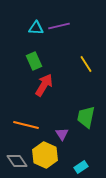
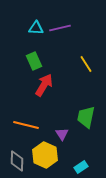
purple line: moved 1 px right, 2 px down
gray diamond: rotated 35 degrees clockwise
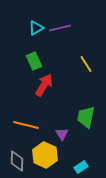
cyan triangle: rotated 35 degrees counterclockwise
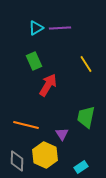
purple line: rotated 10 degrees clockwise
red arrow: moved 4 px right
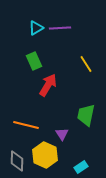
green trapezoid: moved 2 px up
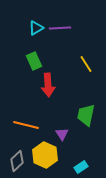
red arrow: rotated 145 degrees clockwise
gray diamond: rotated 45 degrees clockwise
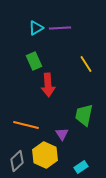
green trapezoid: moved 2 px left
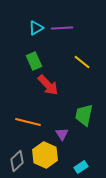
purple line: moved 2 px right
yellow line: moved 4 px left, 2 px up; rotated 18 degrees counterclockwise
red arrow: rotated 40 degrees counterclockwise
orange line: moved 2 px right, 3 px up
